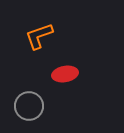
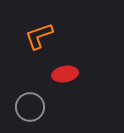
gray circle: moved 1 px right, 1 px down
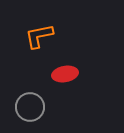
orange L-shape: rotated 8 degrees clockwise
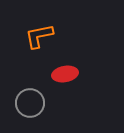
gray circle: moved 4 px up
